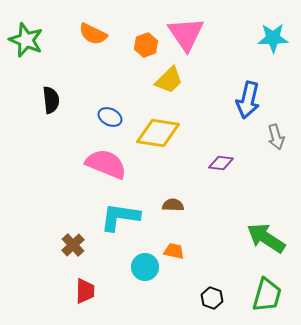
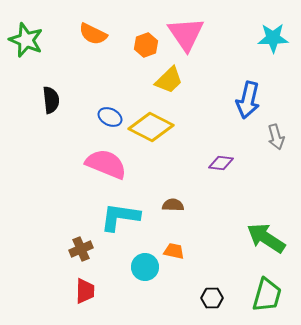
yellow diamond: moved 7 px left, 6 px up; rotated 18 degrees clockwise
brown cross: moved 8 px right, 4 px down; rotated 20 degrees clockwise
black hexagon: rotated 20 degrees counterclockwise
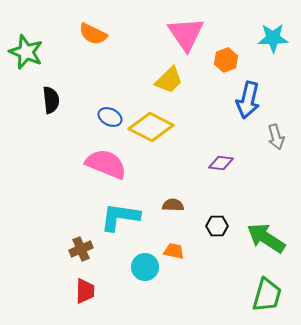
green star: moved 12 px down
orange hexagon: moved 80 px right, 15 px down
black hexagon: moved 5 px right, 72 px up
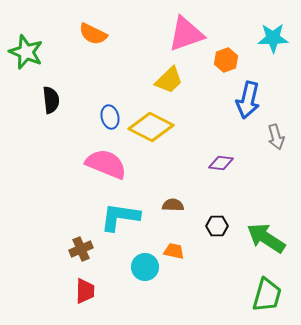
pink triangle: rotated 45 degrees clockwise
blue ellipse: rotated 50 degrees clockwise
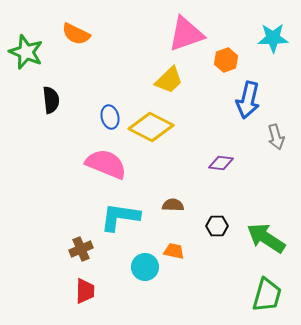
orange semicircle: moved 17 px left
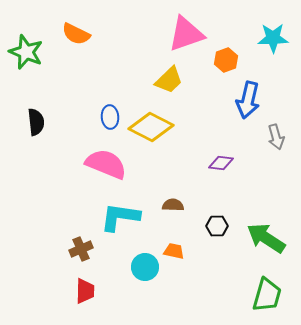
black semicircle: moved 15 px left, 22 px down
blue ellipse: rotated 10 degrees clockwise
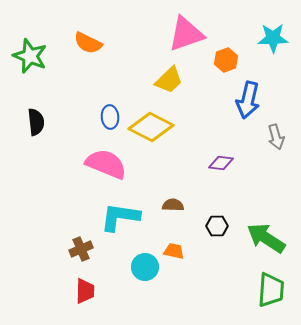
orange semicircle: moved 12 px right, 9 px down
green star: moved 4 px right, 4 px down
green trapezoid: moved 4 px right, 5 px up; rotated 12 degrees counterclockwise
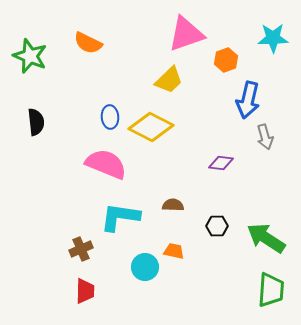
gray arrow: moved 11 px left
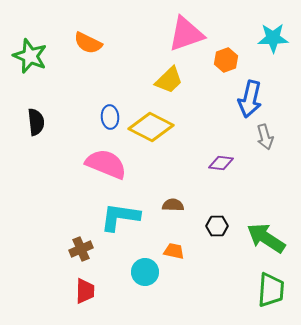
blue arrow: moved 2 px right, 1 px up
cyan circle: moved 5 px down
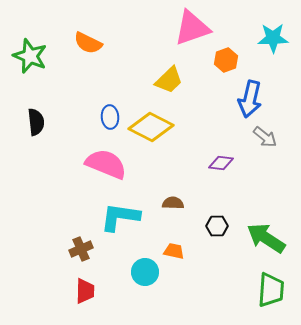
pink triangle: moved 6 px right, 6 px up
gray arrow: rotated 35 degrees counterclockwise
brown semicircle: moved 2 px up
